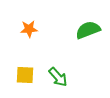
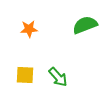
green semicircle: moved 3 px left, 5 px up
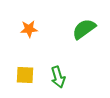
green semicircle: moved 1 px left, 4 px down; rotated 15 degrees counterclockwise
green arrow: rotated 25 degrees clockwise
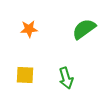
green arrow: moved 8 px right, 1 px down
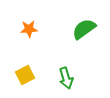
yellow square: rotated 30 degrees counterclockwise
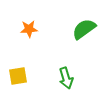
yellow square: moved 7 px left, 1 px down; rotated 18 degrees clockwise
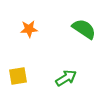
green semicircle: rotated 70 degrees clockwise
green arrow: rotated 105 degrees counterclockwise
